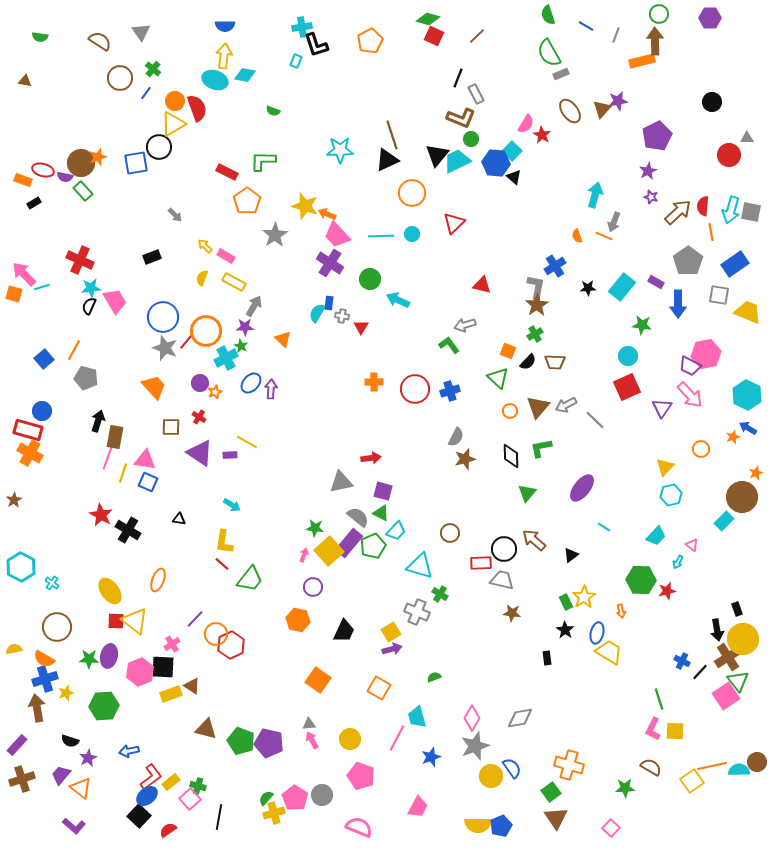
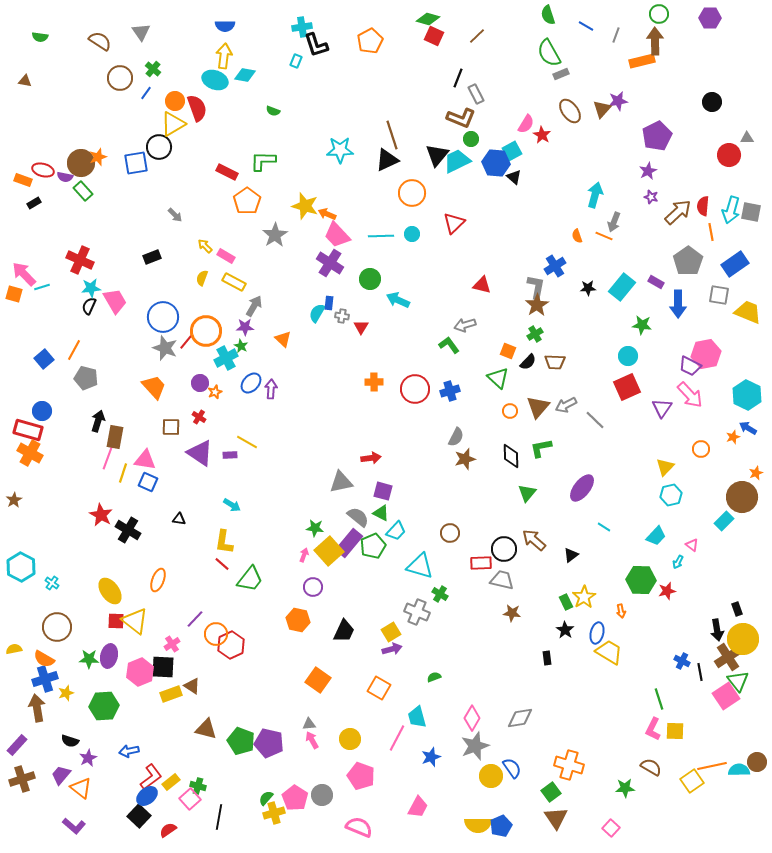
cyan square at (512, 151): rotated 18 degrees clockwise
black line at (700, 672): rotated 54 degrees counterclockwise
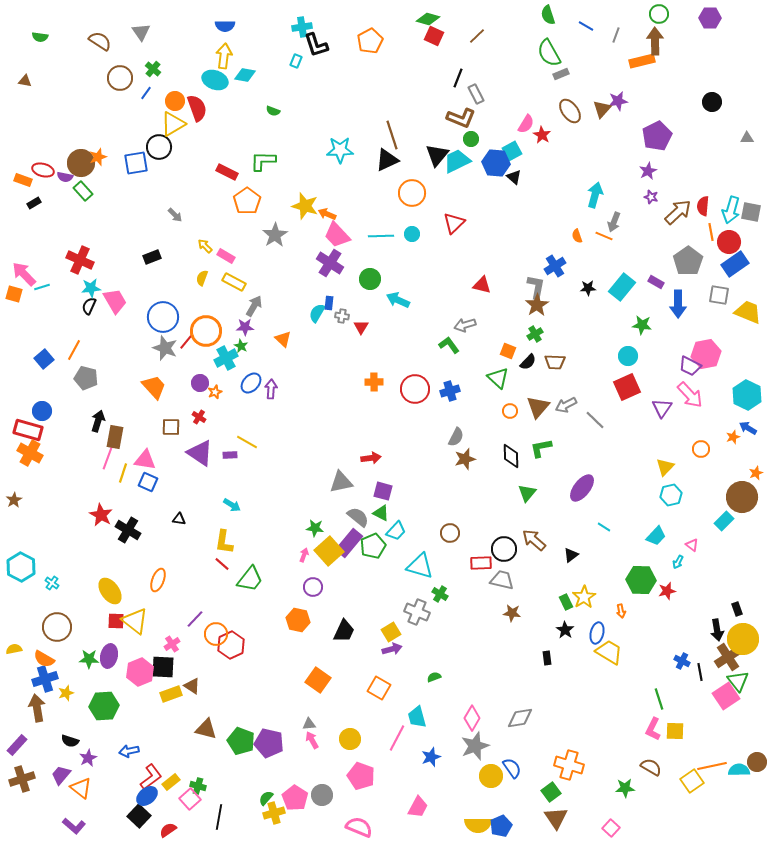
red circle at (729, 155): moved 87 px down
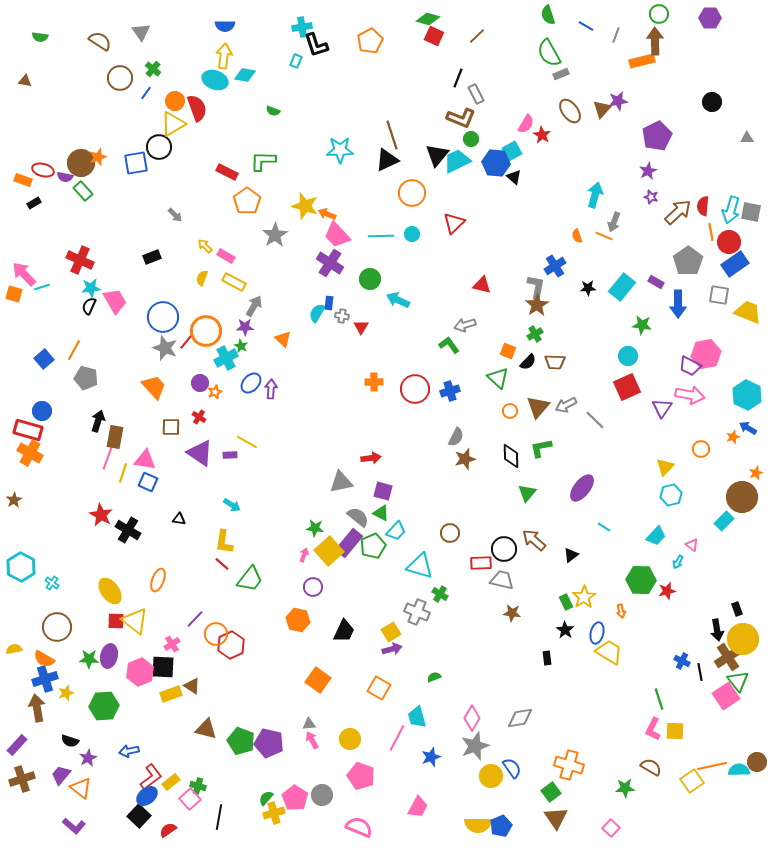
pink arrow at (690, 395): rotated 36 degrees counterclockwise
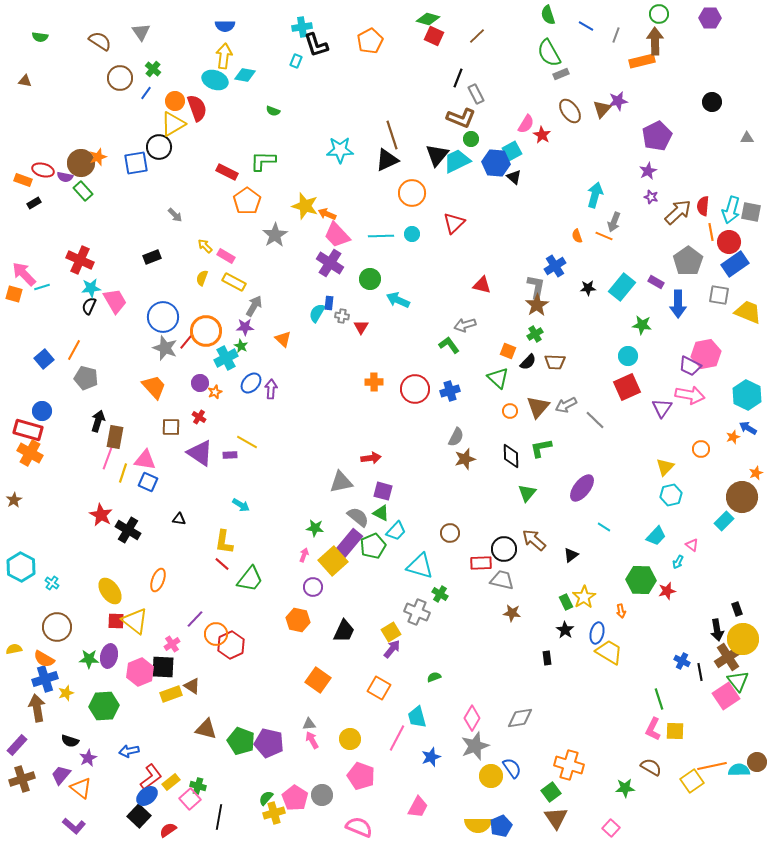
cyan arrow at (232, 505): moved 9 px right
yellow square at (329, 551): moved 4 px right, 10 px down
purple arrow at (392, 649): rotated 36 degrees counterclockwise
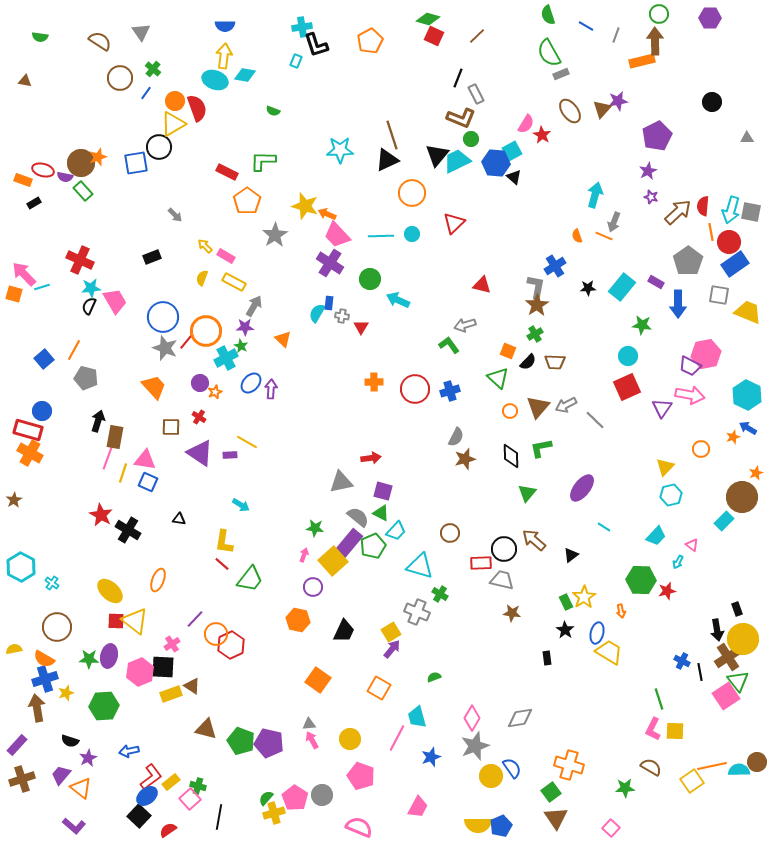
yellow ellipse at (110, 591): rotated 12 degrees counterclockwise
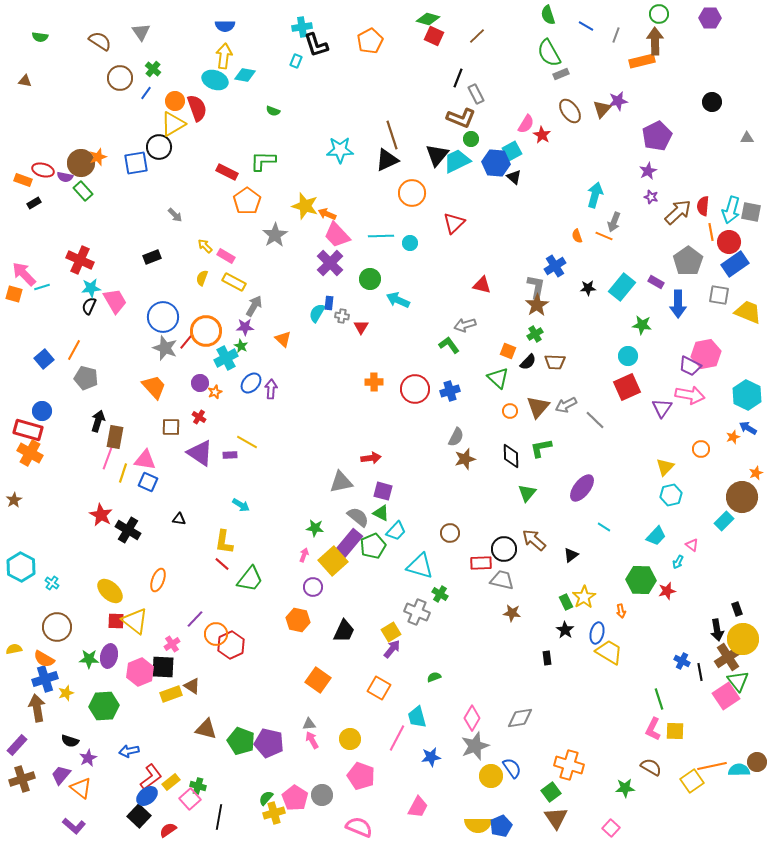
cyan circle at (412, 234): moved 2 px left, 9 px down
purple cross at (330, 263): rotated 12 degrees clockwise
blue star at (431, 757): rotated 12 degrees clockwise
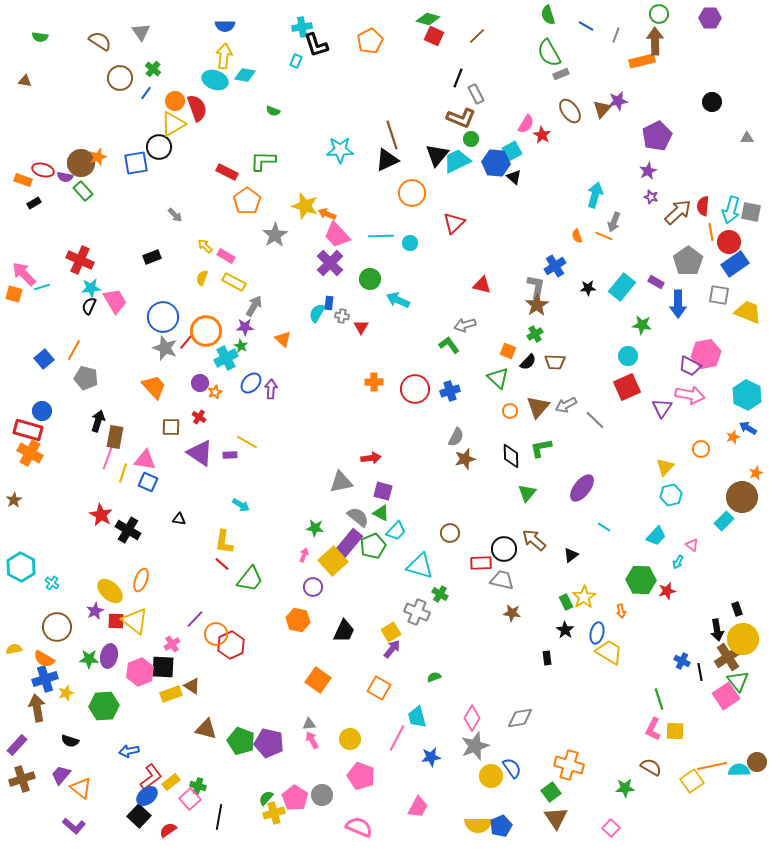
orange ellipse at (158, 580): moved 17 px left
purple star at (88, 758): moved 7 px right, 147 px up
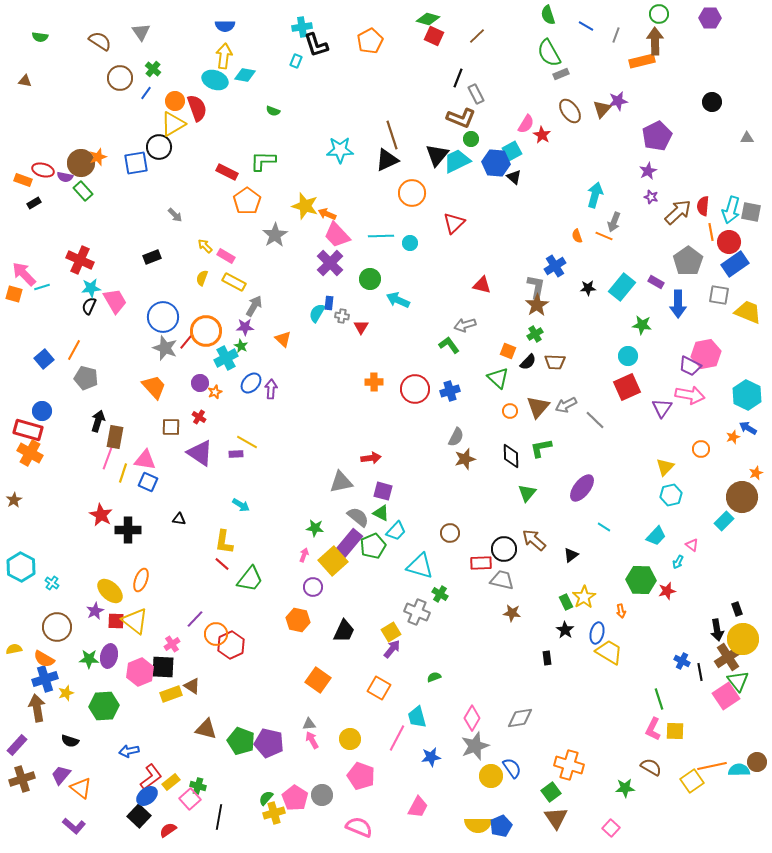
purple rectangle at (230, 455): moved 6 px right, 1 px up
black cross at (128, 530): rotated 30 degrees counterclockwise
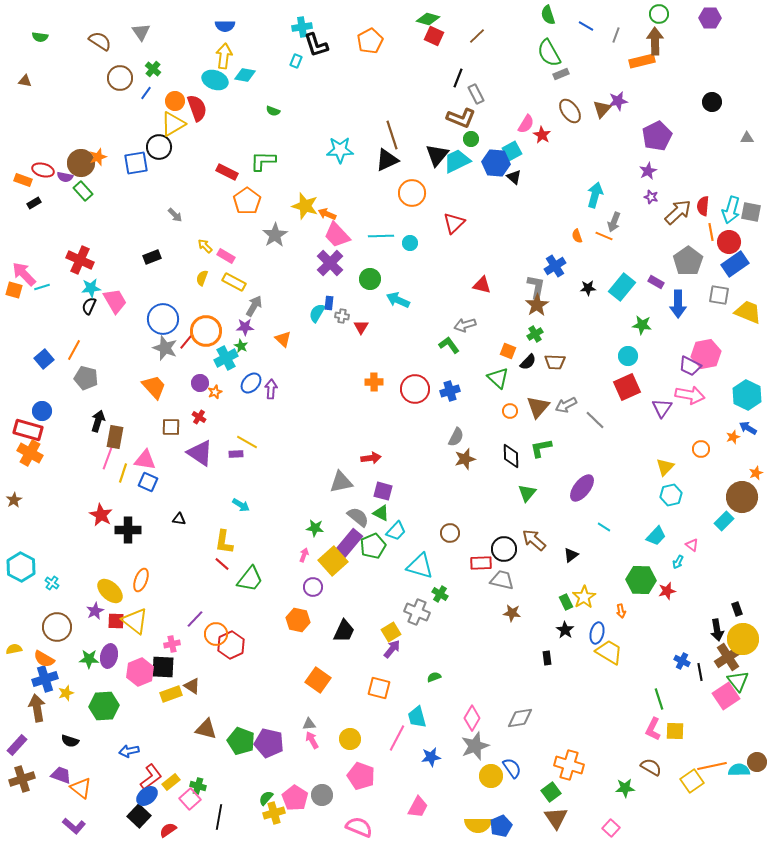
orange square at (14, 294): moved 4 px up
blue circle at (163, 317): moved 2 px down
pink cross at (172, 644): rotated 21 degrees clockwise
orange square at (379, 688): rotated 15 degrees counterclockwise
purple trapezoid at (61, 775): rotated 70 degrees clockwise
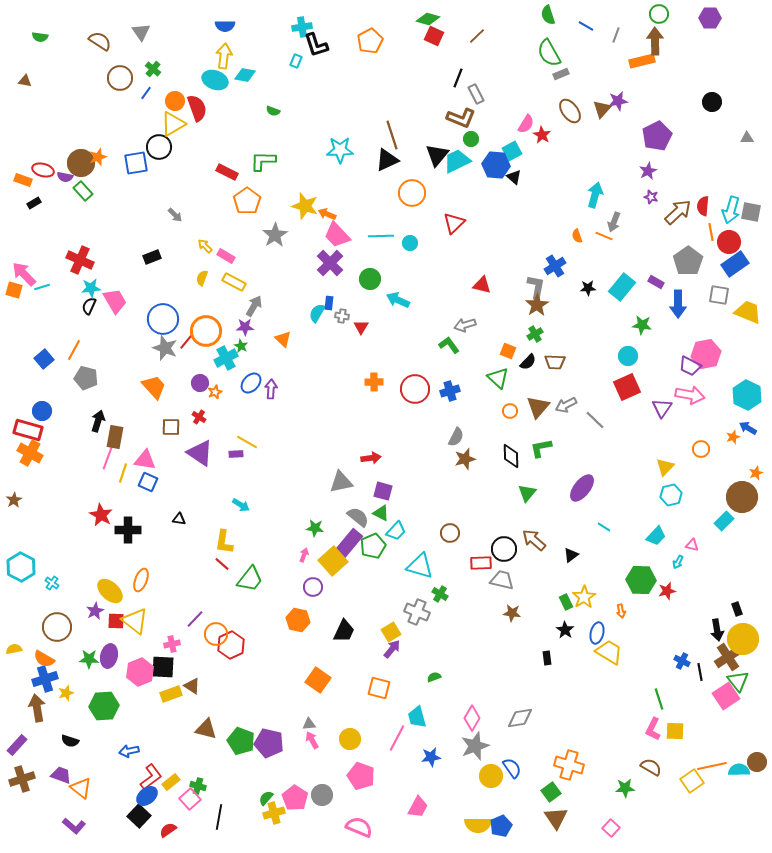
blue hexagon at (496, 163): moved 2 px down
pink triangle at (692, 545): rotated 24 degrees counterclockwise
